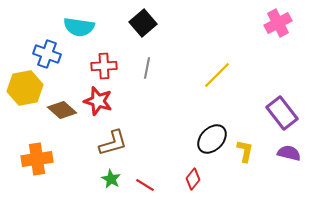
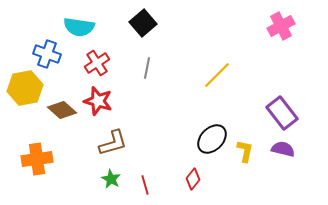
pink cross: moved 3 px right, 3 px down
red cross: moved 7 px left, 3 px up; rotated 30 degrees counterclockwise
purple semicircle: moved 6 px left, 4 px up
red line: rotated 42 degrees clockwise
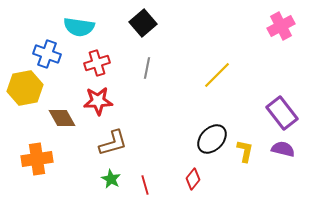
red cross: rotated 15 degrees clockwise
red star: rotated 20 degrees counterclockwise
brown diamond: moved 8 px down; rotated 20 degrees clockwise
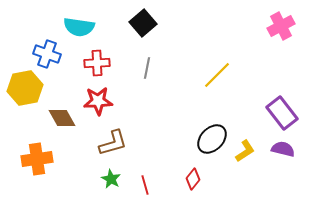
red cross: rotated 15 degrees clockwise
yellow L-shape: rotated 45 degrees clockwise
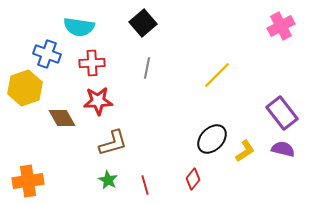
red cross: moved 5 px left
yellow hexagon: rotated 8 degrees counterclockwise
orange cross: moved 9 px left, 22 px down
green star: moved 3 px left, 1 px down
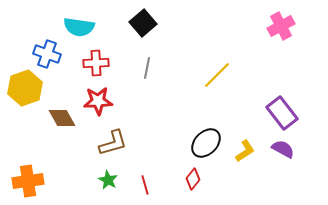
red cross: moved 4 px right
black ellipse: moved 6 px left, 4 px down
purple semicircle: rotated 15 degrees clockwise
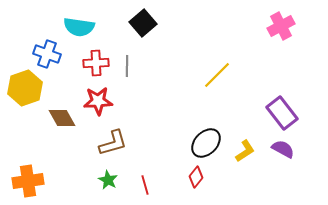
gray line: moved 20 px left, 2 px up; rotated 10 degrees counterclockwise
red diamond: moved 3 px right, 2 px up
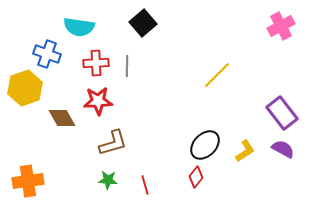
black ellipse: moved 1 px left, 2 px down
green star: rotated 24 degrees counterclockwise
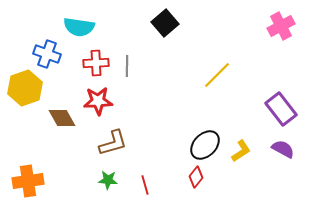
black square: moved 22 px right
purple rectangle: moved 1 px left, 4 px up
yellow L-shape: moved 4 px left
